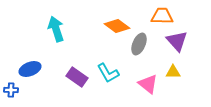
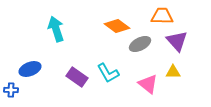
gray ellipse: moved 1 px right; rotated 40 degrees clockwise
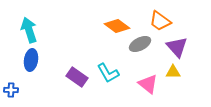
orange trapezoid: moved 2 px left, 5 px down; rotated 145 degrees counterclockwise
cyan arrow: moved 27 px left, 1 px down
purple triangle: moved 6 px down
blue ellipse: moved 1 px right, 9 px up; rotated 60 degrees counterclockwise
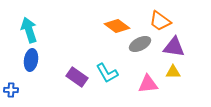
purple triangle: moved 3 px left; rotated 40 degrees counterclockwise
cyan L-shape: moved 1 px left
pink triangle: rotated 45 degrees counterclockwise
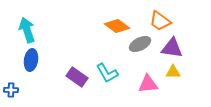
cyan arrow: moved 2 px left
purple triangle: moved 2 px left, 1 px down
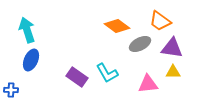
blue ellipse: rotated 15 degrees clockwise
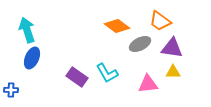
blue ellipse: moved 1 px right, 2 px up
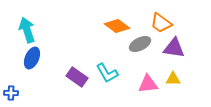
orange trapezoid: moved 1 px right, 2 px down
purple triangle: moved 2 px right
yellow triangle: moved 7 px down
blue cross: moved 3 px down
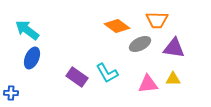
orange trapezoid: moved 4 px left, 3 px up; rotated 35 degrees counterclockwise
cyan arrow: rotated 35 degrees counterclockwise
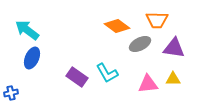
blue cross: rotated 16 degrees counterclockwise
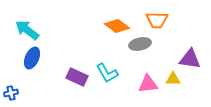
gray ellipse: rotated 15 degrees clockwise
purple triangle: moved 16 px right, 11 px down
purple rectangle: rotated 10 degrees counterclockwise
